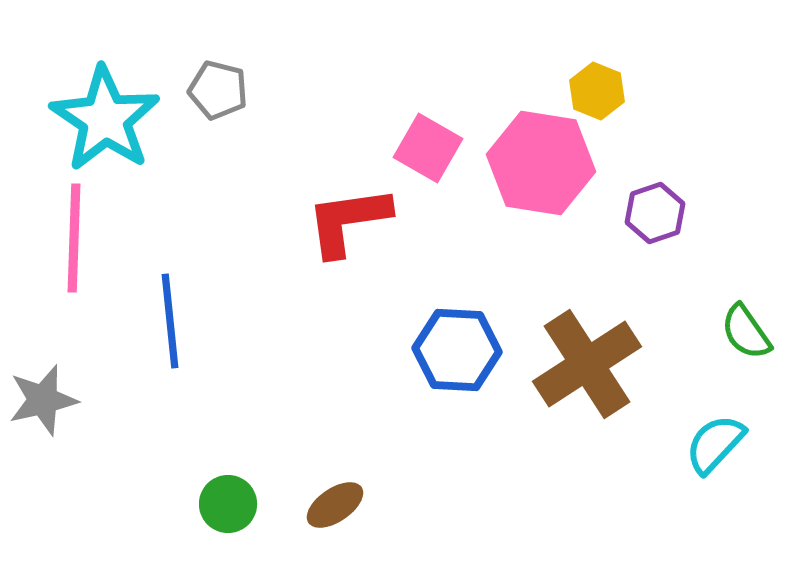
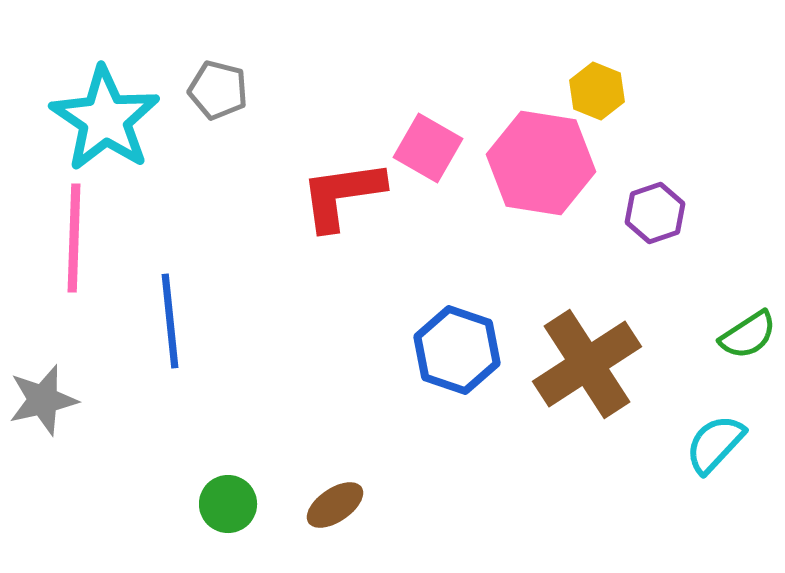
red L-shape: moved 6 px left, 26 px up
green semicircle: moved 2 px right, 3 px down; rotated 88 degrees counterclockwise
blue hexagon: rotated 16 degrees clockwise
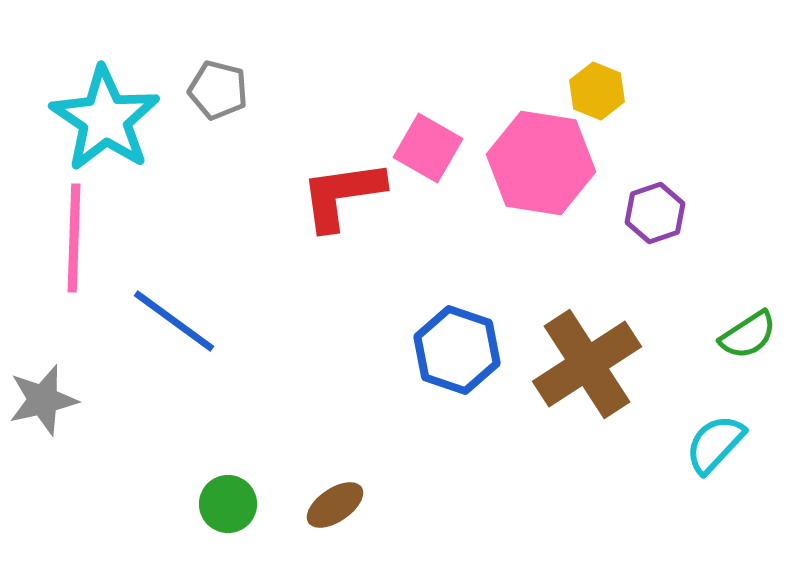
blue line: moved 4 px right; rotated 48 degrees counterclockwise
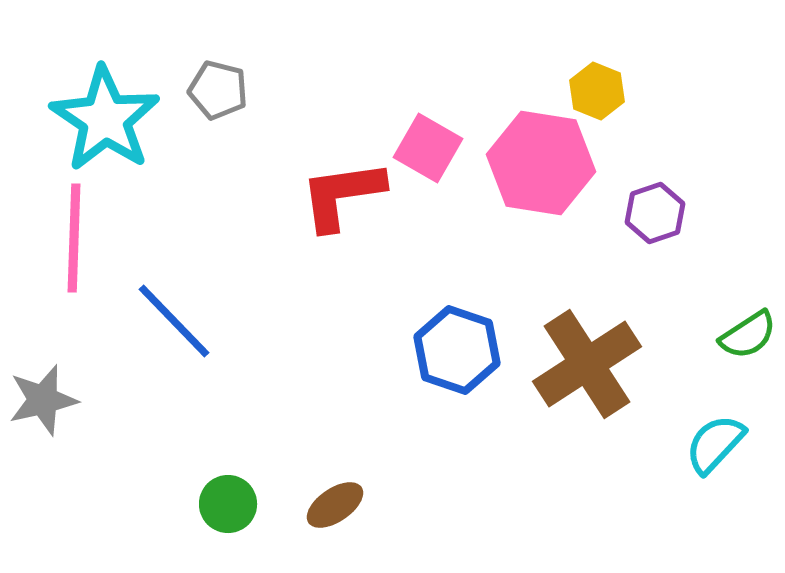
blue line: rotated 10 degrees clockwise
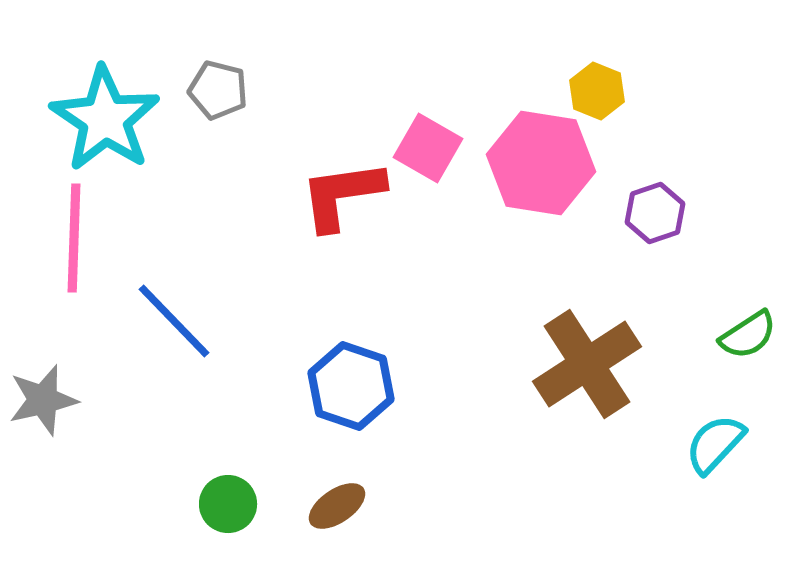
blue hexagon: moved 106 px left, 36 px down
brown ellipse: moved 2 px right, 1 px down
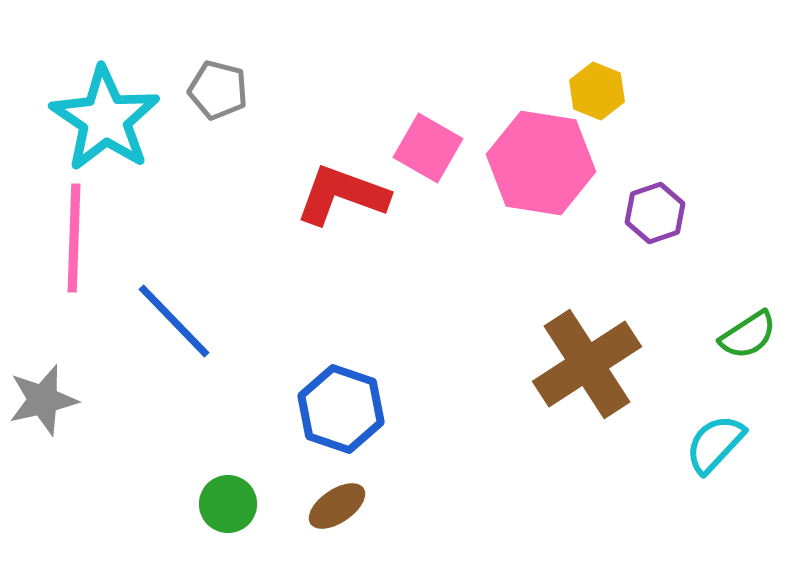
red L-shape: rotated 28 degrees clockwise
blue hexagon: moved 10 px left, 23 px down
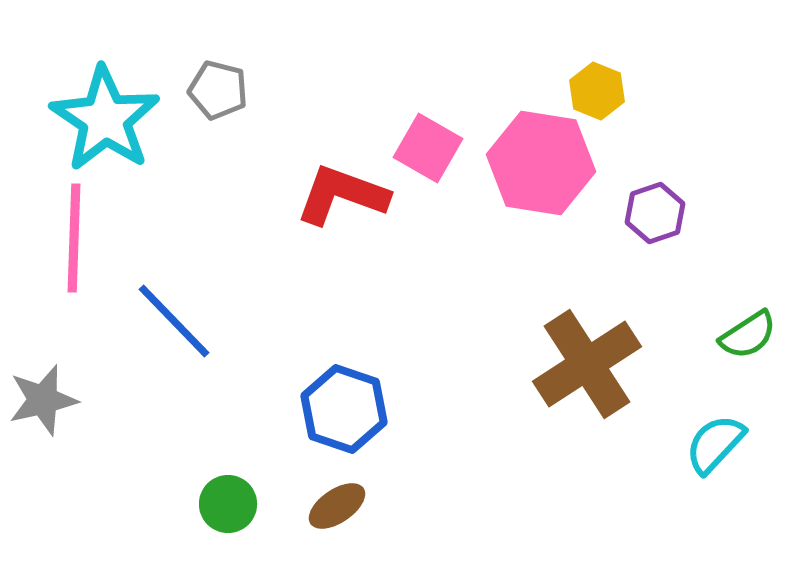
blue hexagon: moved 3 px right
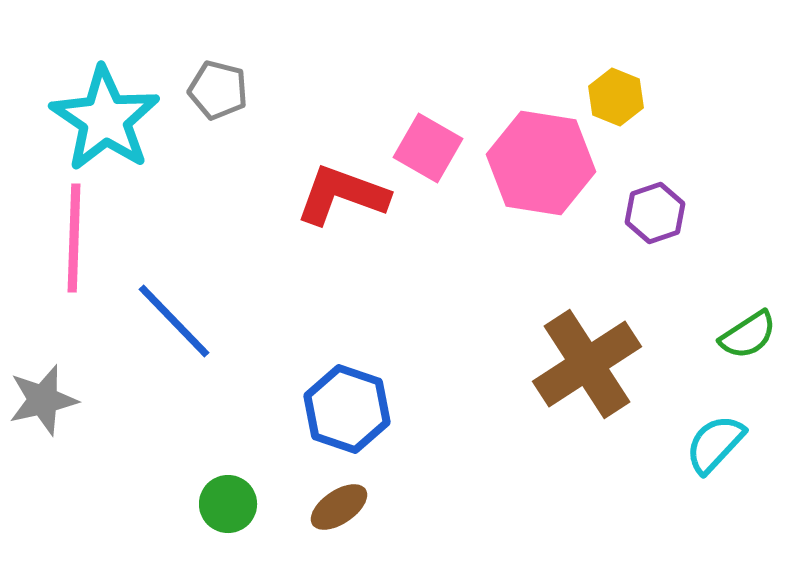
yellow hexagon: moved 19 px right, 6 px down
blue hexagon: moved 3 px right
brown ellipse: moved 2 px right, 1 px down
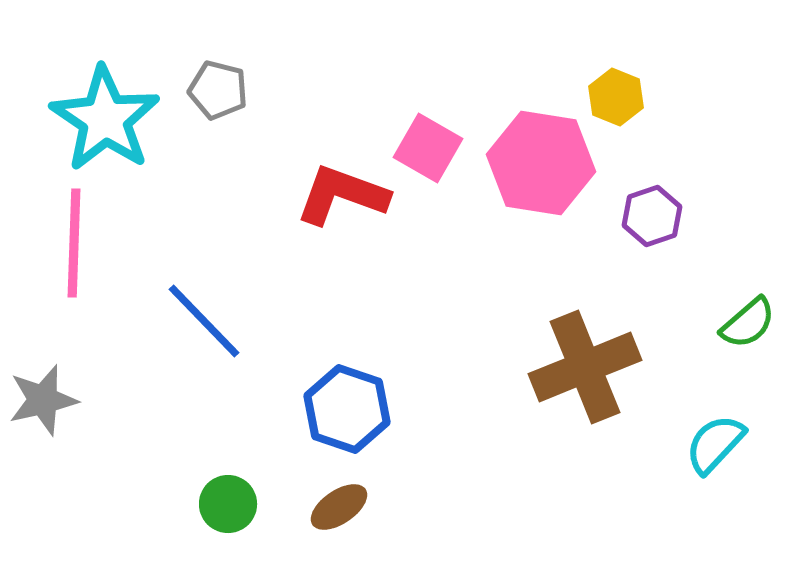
purple hexagon: moved 3 px left, 3 px down
pink line: moved 5 px down
blue line: moved 30 px right
green semicircle: moved 12 px up; rotated 8 degrees counterclockwise
brown cross: moved 2 px left, 3 px down; rotated 11 degrees clockwise
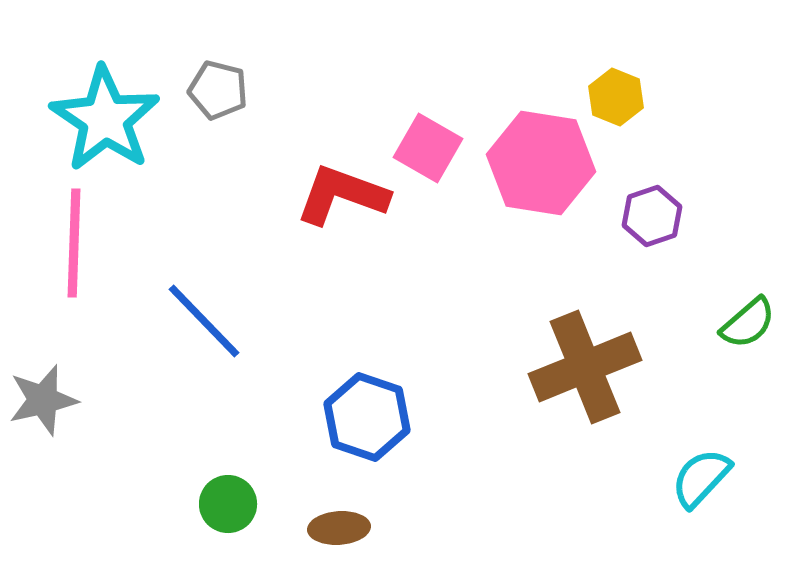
blue hexagon: moved 20 px right, 8 px down
cyan semicircle: moved 14 px left, 34 px down
brown ellipse: moved 21 px down; rotated 30 degrees clockwise
